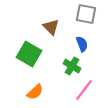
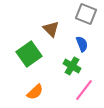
gray square: rotated 10 degrees clockwise
brown triangle: moved 2 px down
green square: rotated 25 degrees clockwise
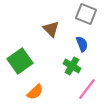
green square: moved 9 px left, 7 px down
pink line: moved 3 px right, 1 px up
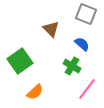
blue semicircle: rotated 28 degrees counterclockwise
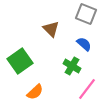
blue semicircle: moved 2 px right
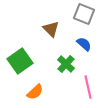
gray square: moved 2 px left
green cross: moved 6 px left, 2 px up; rotated 12 degrees clockwise
pink line: moved 1 px right, 2 px up; rotated 50 degrees counterclockwise
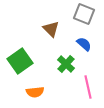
orange semicircle: rotated 36 degrees clockwise
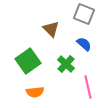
green square: moved 8 px right
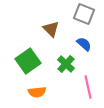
orange semicircle: moved 2 px right
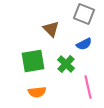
blue semicircle: rotated 112 degrees clockwise
green square: moved 5 px right; rotated 25 degrees clockwise
